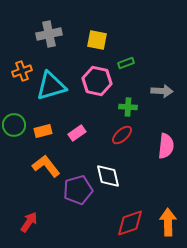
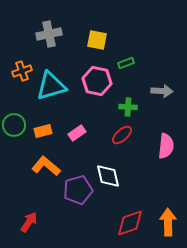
orange L-shape: rotated 12 degrees counterclockwise
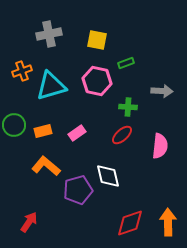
pink semicircle: moved 6 px left
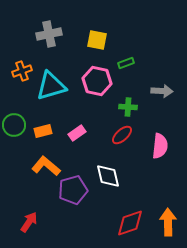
purple pentagon: moved 5 px left
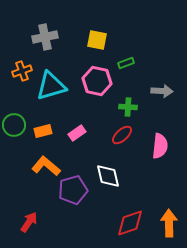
gray cross: moved 4 px left, 3 px down
orange arrow: moved 1 px right, 1 px down
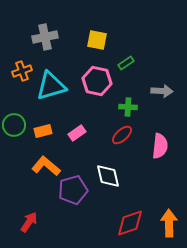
green rectangle: rotated 14 degrees counterclockwise
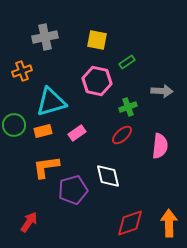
green rectangle: moved 1 px right, 1 px up
cyan triangle: moved 16 px down
green cross: rotated 24 degrees counterclockwise
orange L-shape: moved 1 px down; rotated 48 degrees counterclockwise
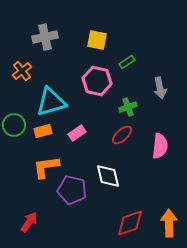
orange cross: rotated 18 degrees counterclockwise
gray arrow: moved 2 px left, 3 px up; rotated 75 degrees clockwise
purple pentagon: moved 1 px left; rotated 28 degrees clockwise
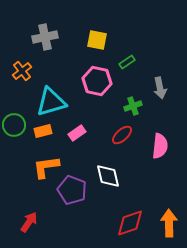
green cross: moved 5 px right, 1 px up
purple pentagon: rotated 8 degrees clockwise
